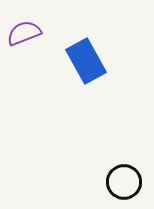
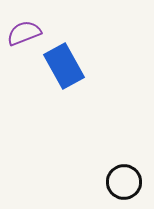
blue rectangle: moved 22 px left, 5 px down
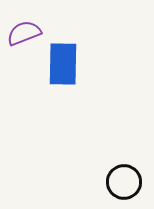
blue rectangle: moved 1 px left, 2 px up; rotated 30 degrees clockwise
